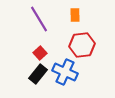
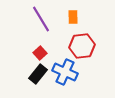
orange rectangle: moved 2 px left, 2 px down
purple line: moved 2 px right
red hexagon: moved 1 px down
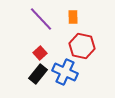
purple line: rotated 12 degrees counterclockwise
red hexagon: rotated 20 degrees clockwise
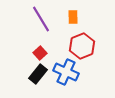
purple line: rotated 12 degrees clockwise
red hexagon: rotated 25 degrees clockwise
blue cross: moved 1 px right
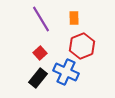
orange rectangle: moved 1 px right, 1 px down
black rectangle: moved 4 px down
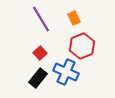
orange rectangle: rotated 24 degrees counterclockwise
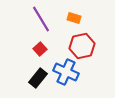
orange rectangle: rotated 48 degrees counterclockwise
red hexagon: rotated 10 degrees clockwise
red square: moved 4 px up
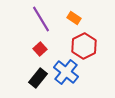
orange rectangle: rotated 16 degrees clockwise
red hexagon: moved 2 px right; rotated 15 degrees counterclockwise
blue cross: rotated 15 degrees clockwise
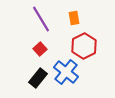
orange rectangle: rotated 48 degrees clockwise
